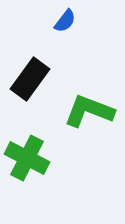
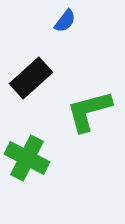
black rectangle: moved 1 px right, 1 px up; rotated 12 degrees clockwise
green L-shape: rotated 36 degrees counterclockwise
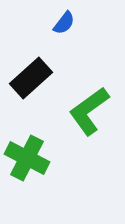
blue semicircle: moved 1 px left, 2 px down
green L-shape: rotated 21 degrees counterclockwise
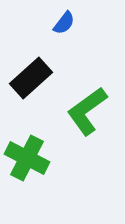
green L-shape: moved 2 px left
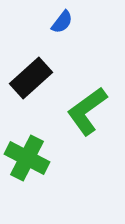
blue semicircle: moved 2 px left, 1 px up
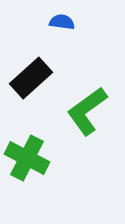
blue semicircle: rotated 120 degrees counterclockwise
